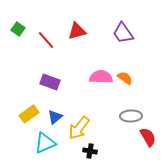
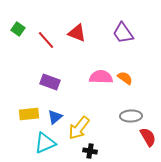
red triangle: moved 2 px down; rotated 36 degrees clockwise
yellow rectangle: rotated 30 degrees clockwise
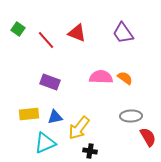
blue triangle: rotated 28 degrees clockwise
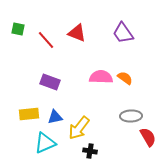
green square: rotated 24 degrees counterclockwise
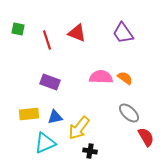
red line: moved 1 px right; rotated 24 degrees clockwise
gray ellipse: moved 2 px left, 3 px up; rotated 45 degrees clockwise
red semicircle: moved 2 px left
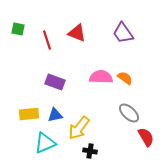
purple rectangle: moved 5 px right
blue triangle: moved 2 px up
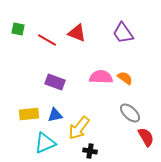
red line: rotated 42 degrees counterclockwise
gray ellipse: moved 1 px right
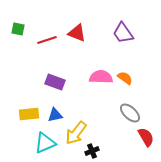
red line: rotated 48 degrees counterclockwise
yellow arrow: moved 3 px left, 5 px down
black cross: moved 2 px right; rotated 32 degrees counterclockwise
